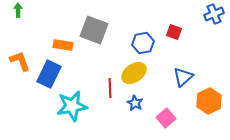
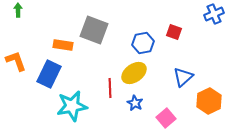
orange L-shape: moved 4 px left
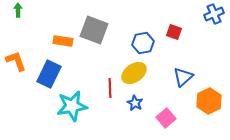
orange rectangle: moved 4 px up
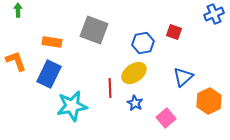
orange rectangle: moved 11 px left, 1 px down
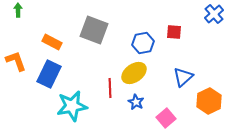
blue cross: rotated 18 degrees counterclockwise
red square: rotated 14 degrees counterclockwise
orange rectangle: rotated 18 degrees clockwise
blue star: moved 1 px right, 1 px up
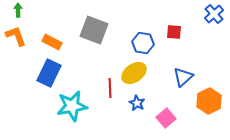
blue hexagon: rotated 20 degrees clockwise
orange L-shape: moved 25 px up
blue rectangle: moved 1 px up
blue star: moved 1 px right, 1 px down
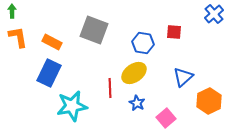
green arrow: moved 6 px left, 1 px down
orange L-shape: moved 2 px right, 1 px down; rotated 10 degrees clockwise
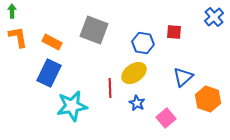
blue cross: moved 3 px down
orange hexagon: moved 1 px left, 2 px up; rotated 15 degrees counterclockwise
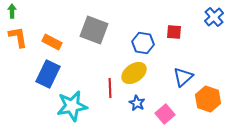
blue rectangle: moved 1 px left, 1 px down
pink square: moved 1 px left, 4 px up
